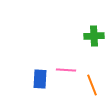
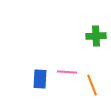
green cross: moved 2 px right
pink line: moved 1 px right, 2 px down
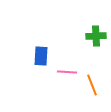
blue rectangle: moved 1 px right, 23 px up
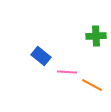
blue rectangle: rotated 54 degrees counterclockwise
orange line: rotated 40 degrees counterclockwise
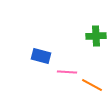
blue rectangle: rotated 24 degrees counterclockwise
